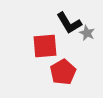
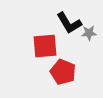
gray star: moved 2 px right; rotated 28 degrees counterclockwise
red pentagon: rotated 20 degrees counterclockwise
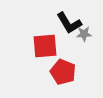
gray star: moved 5 px left, 1 px down
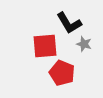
gray star: moved 10 px down; rotated 21 degrees clockwise
red pentagon: moved 1 px left, 1 px down
